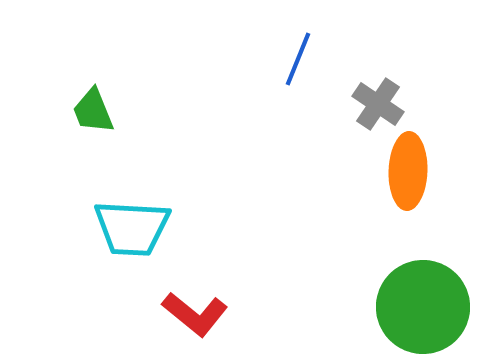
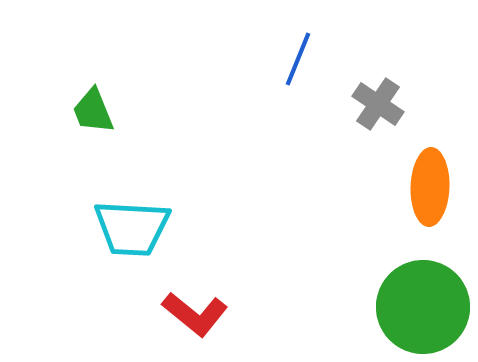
orange ellipse: moved 22 px right, 16 px down
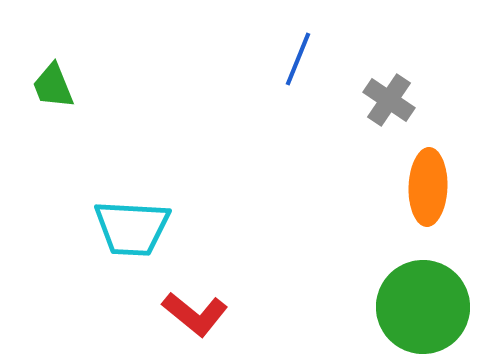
gray cross: moved 11 px right, 4 px up
green trapezoid: moved 40 px left, 25 px up
orange ellipse: moved 2 px left
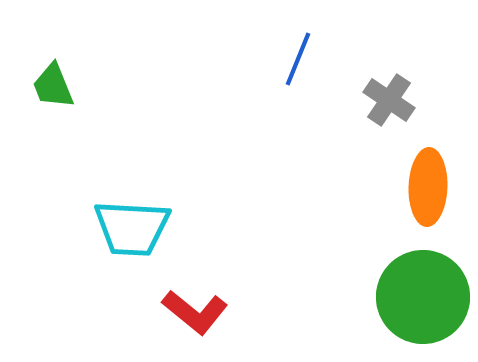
green circle: moved 10 px up
red L-shape: moved 2 px up
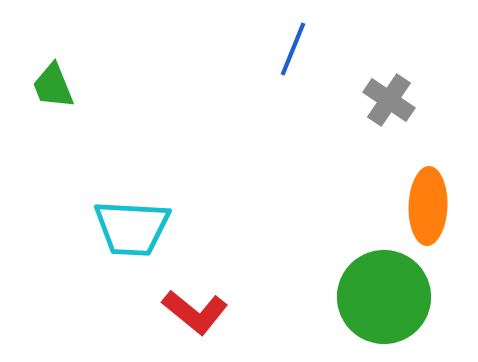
blue line: moved 5 px left, 10 px up
orange ellipse: moved 19 px down
green circle: moved 39 px left
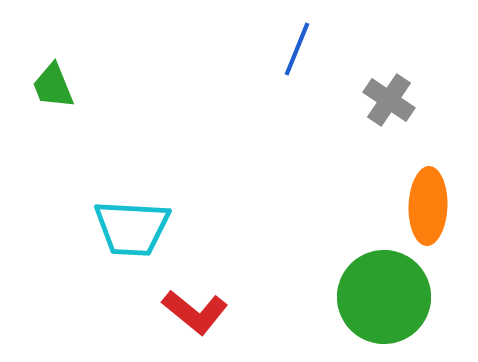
blue line: moved 4 px right
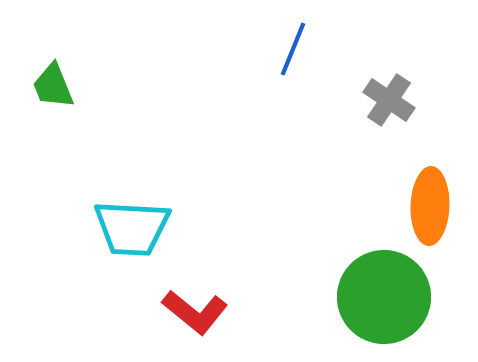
blue line: moved 4 px left
orange ellipse: moved 2 px right
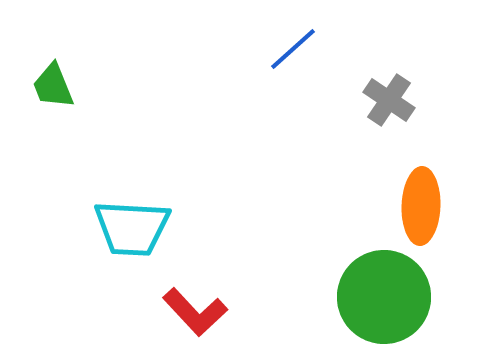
blue line: rotated 26 degrees clockwise
orange ellipse: moved 9 px left
red L-shape: rotated 8 degrees clockwise
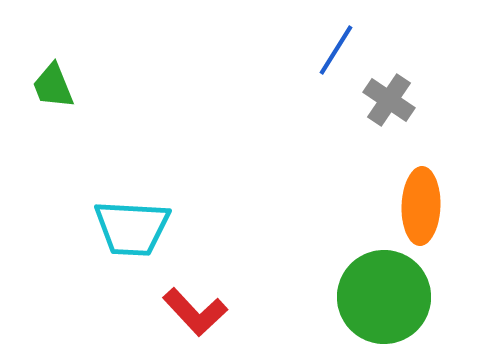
blue line: moved 43 px right, 1 px down; rotated 16 degrees counterclockwise
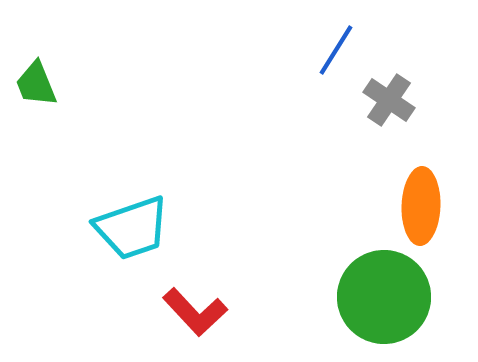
green trapezoid: moved 17 px left, 2 px up
cyan trapezoid: rotated 22 degrees counterclockwise
